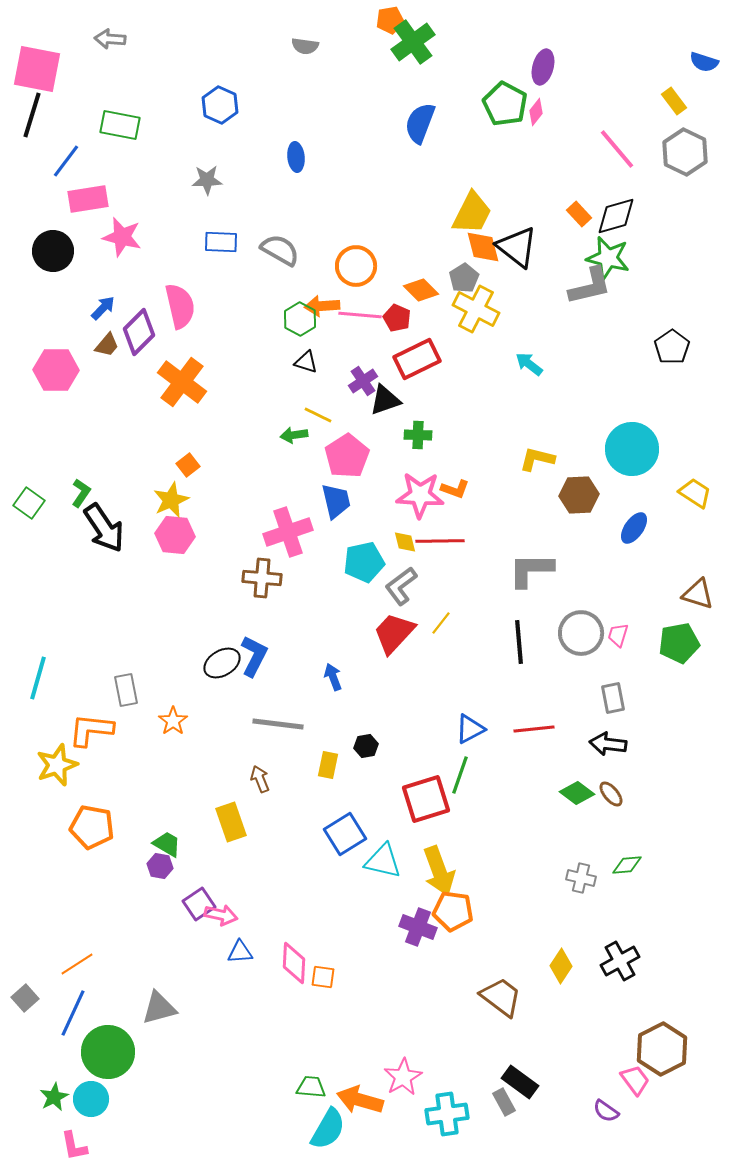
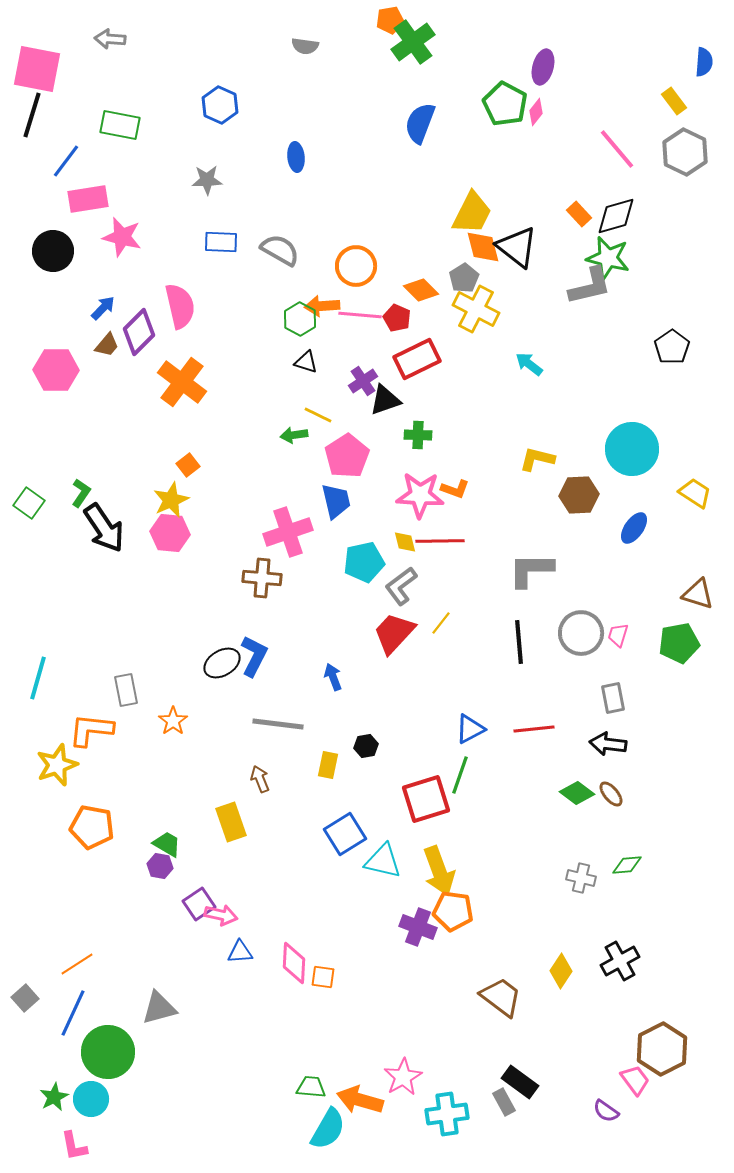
blue semicircle at (704, 62): rotated 104 degrees counterclockwise
pink hexagon at (175, 535): moved 5 px left, 2 px up
yellow diamond at (561, 966): moved 5 px down
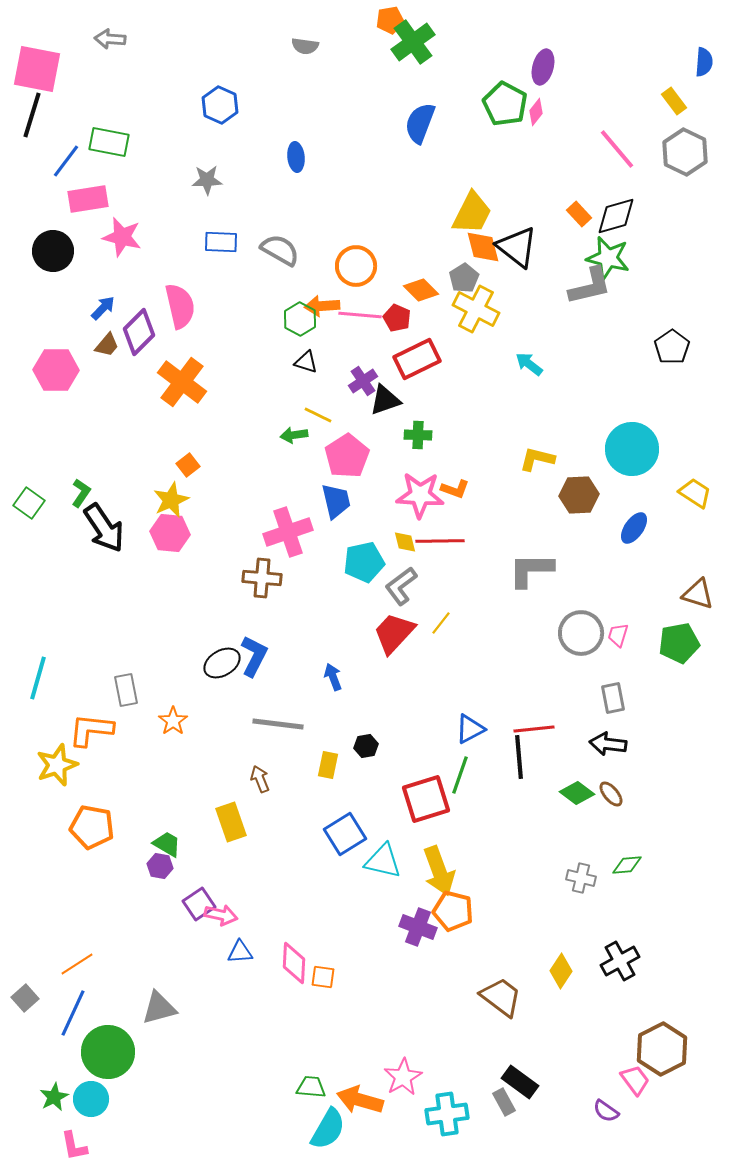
green rectangle at (120, 125): moved 11 px left, 17 px down
black line at (519, 642): moved 115 px down
orange pentagon at (453, 911): rotated 6 degrees clockwise
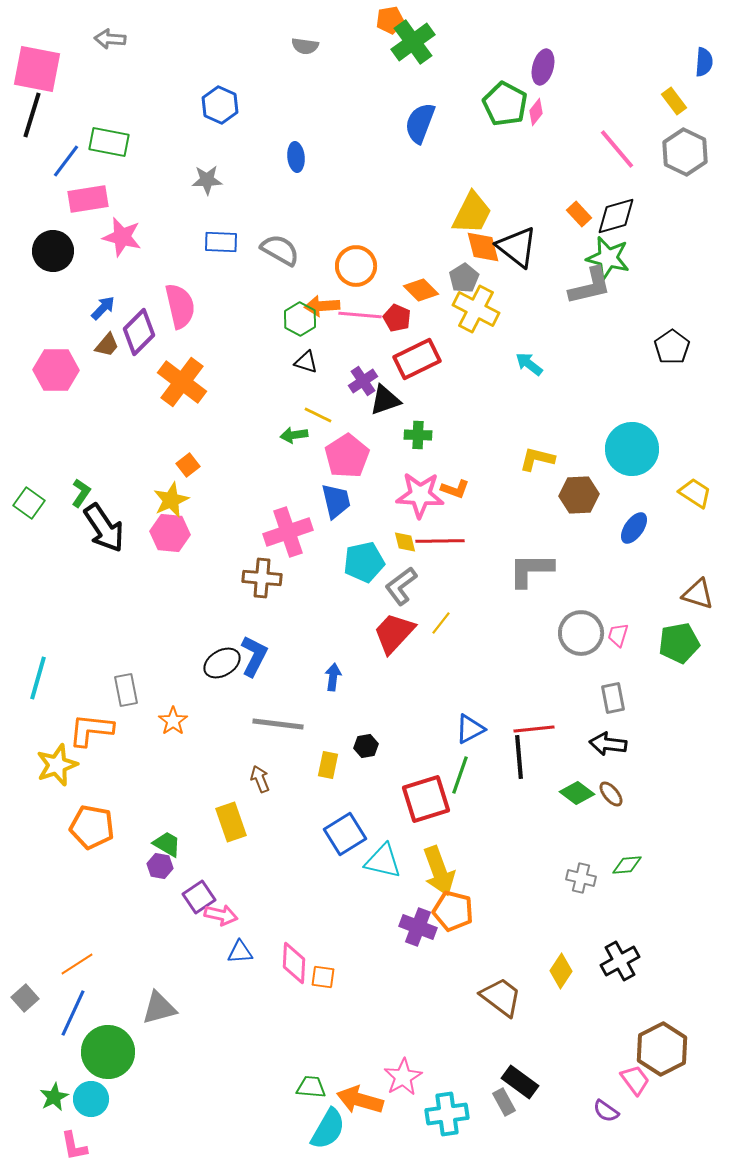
blue arrow at (333, 677): rotated 28 degrees clockwise
purple square at (199, 904): moved 7 px up
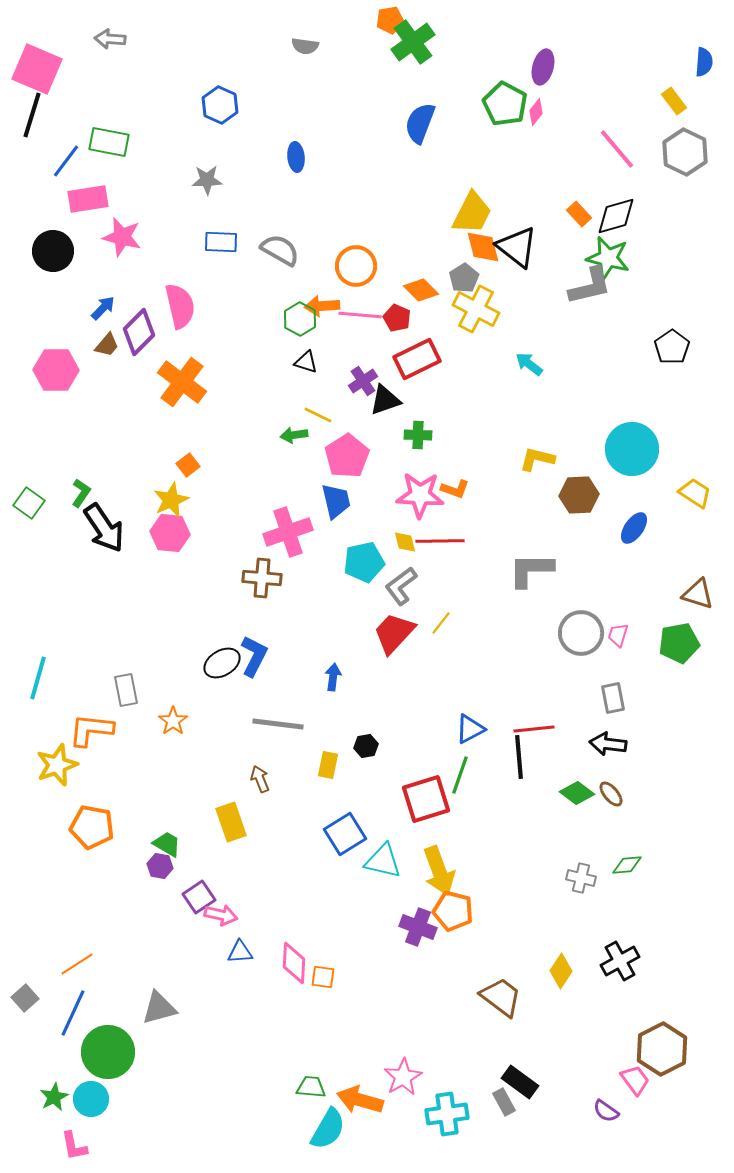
pink square at (37, 69): rotated 12 degrees clockwise
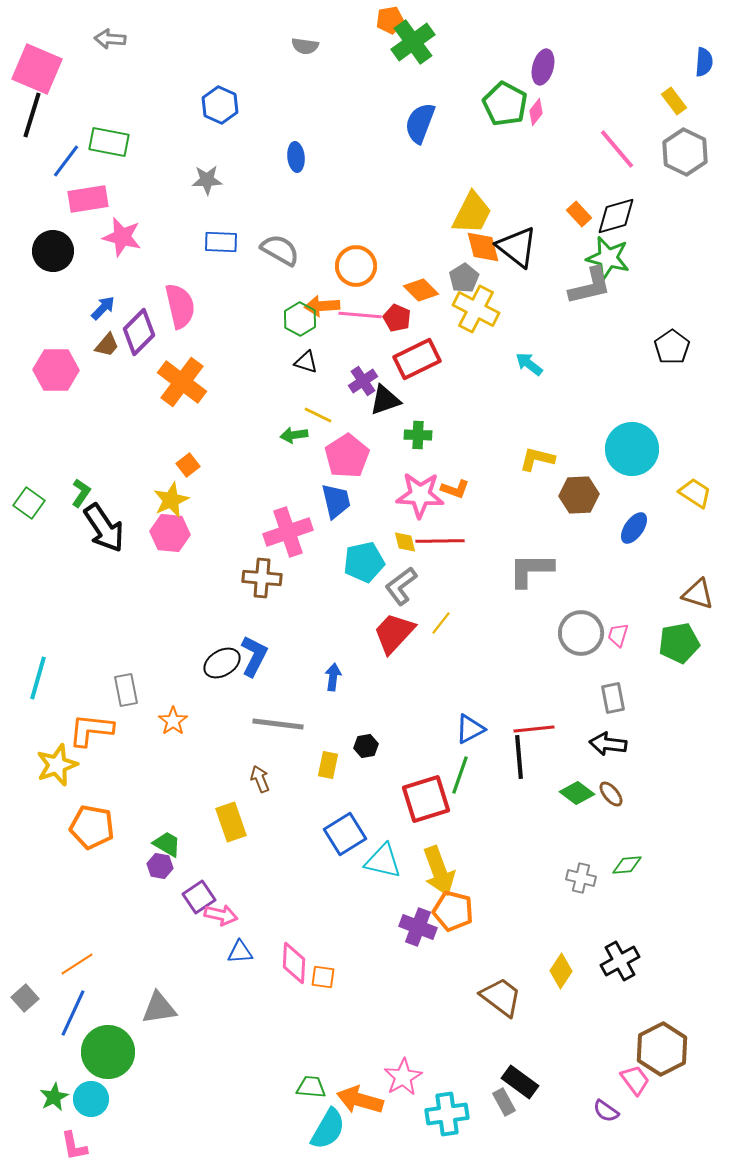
gray triangle at (159, 1008): rotated 6 degrees clockwise
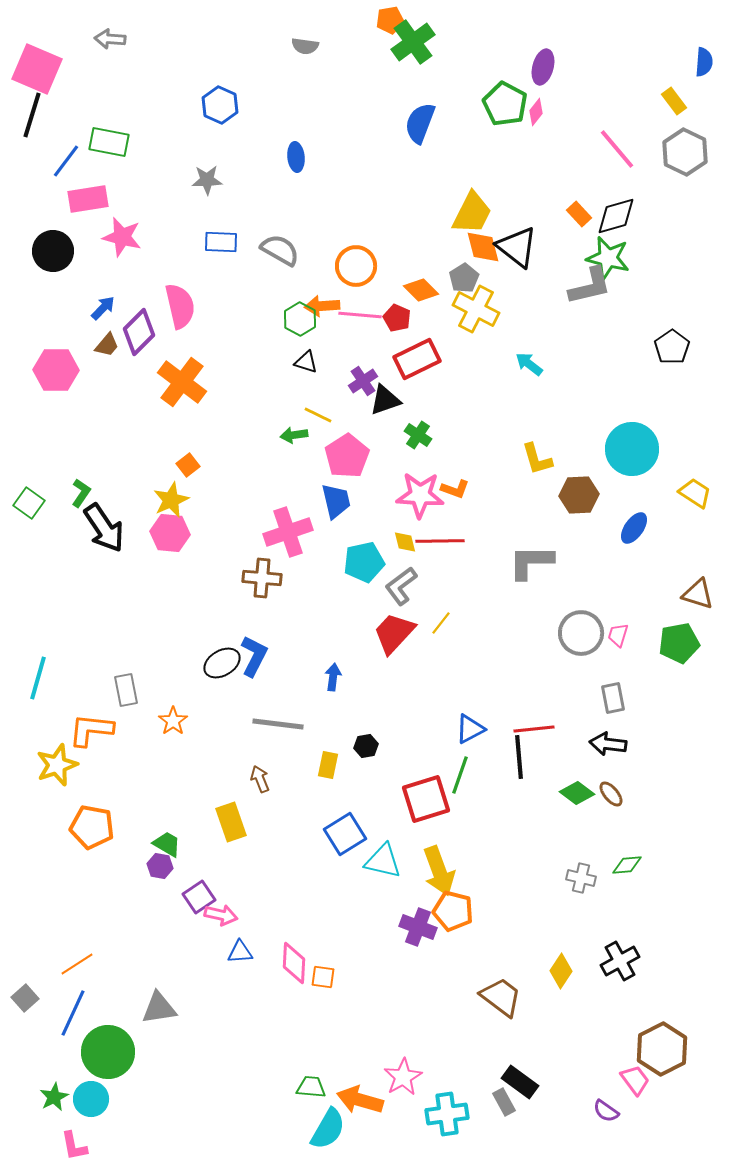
green cross at (418, 435): rotated 32 degrees clockwise
yellow L-shape at (537, 459): rotated 120 degrees counterclockwise
gray L-shape at (531, 570): moved 8 px up
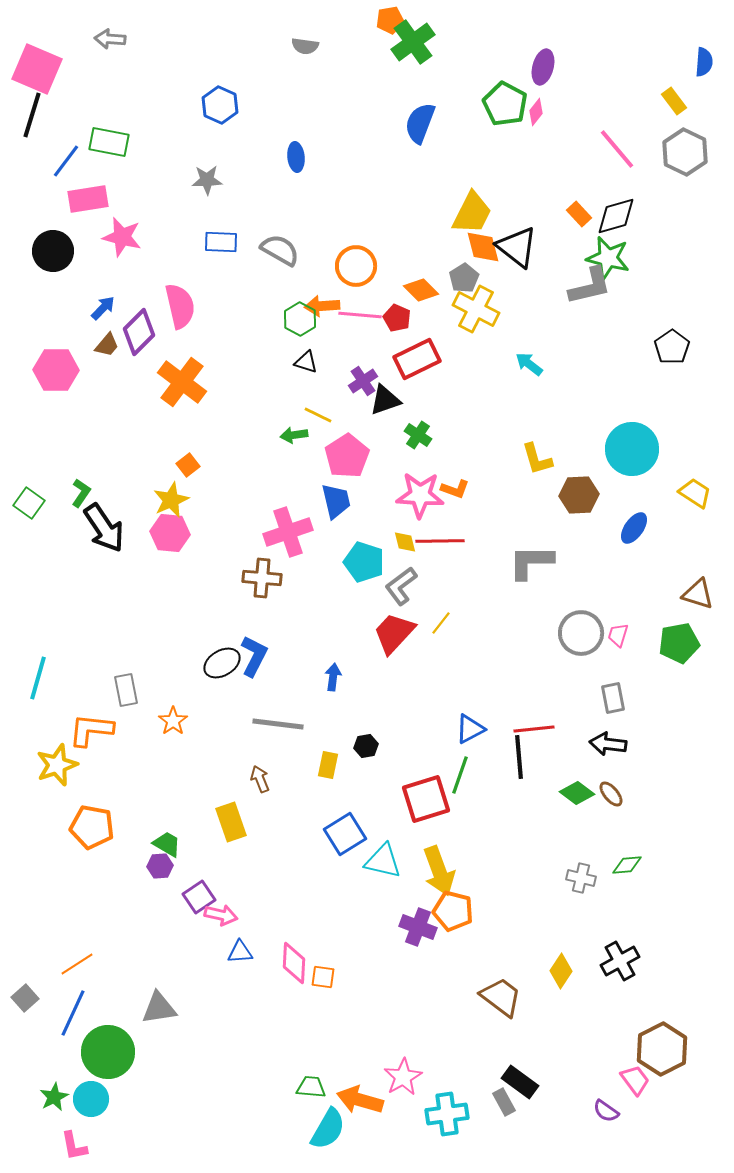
cyan pentagon at (364, 562): rotated 30 degrees clockwise
purple hexagon at (160, 866): rotated 15 degrees counterclockwise
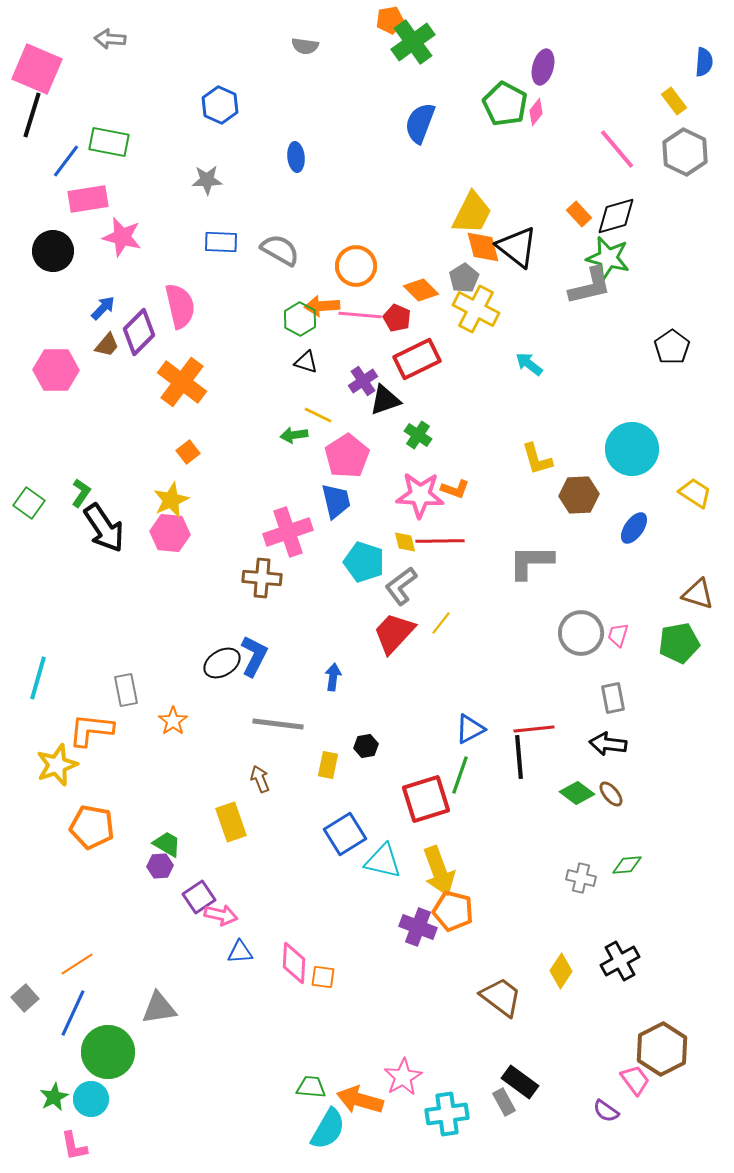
orange square at (188, 465): moved 13 px up
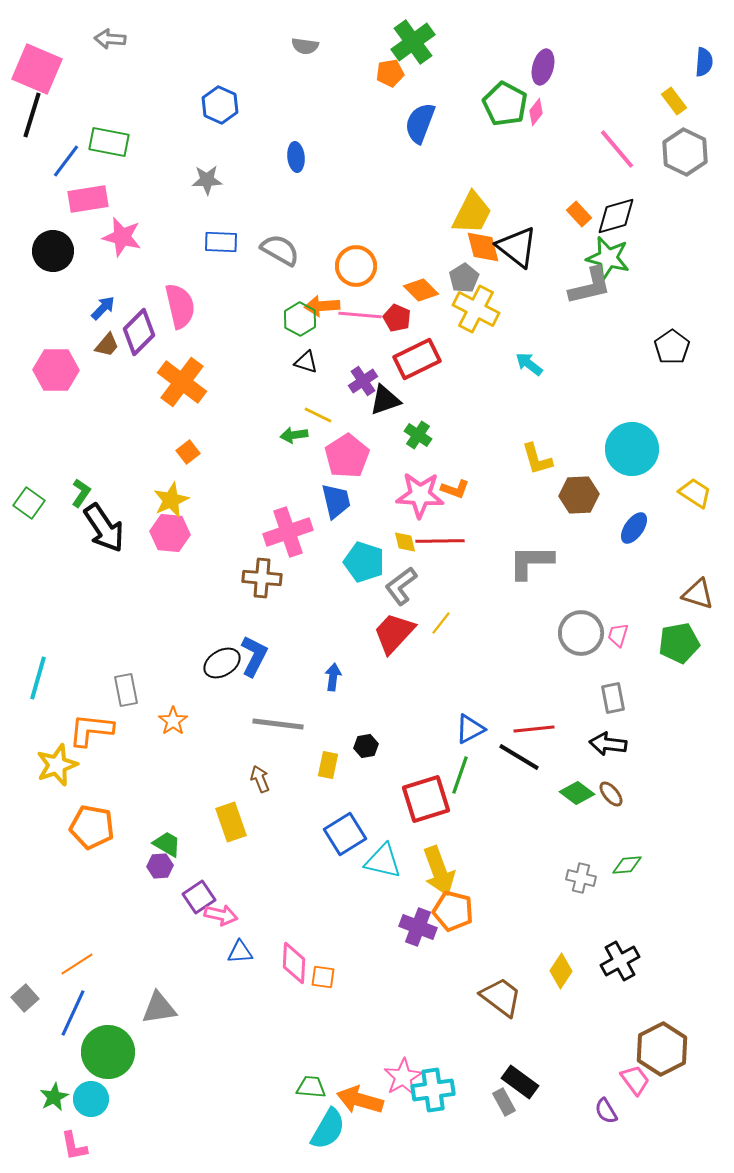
orange pentagon at (390, 20): moved 53 px down
black line at (519, 757): rotated 54 degrees counterclockwise
purple semicircle at (606, 1111): rotated 24 degrees clockwise
cyan cross at (447, 1114): moved 14 px left, 24 px up
